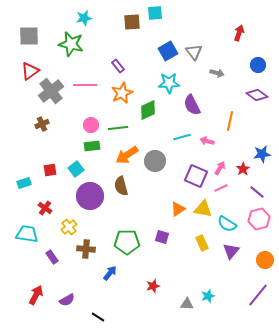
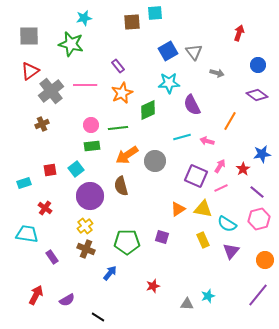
orange line at (230, 121): rotated 18 degrees clockwise
pink arrow at (220, 168): moved 2 px up
yellow cross at (69, 227): moved 16 px right, 1 px up
yellow rectangle at (202, 243): moved 1 px right, 3 px up
brown cross at (86, 249): rotated 18 degrees clockwise
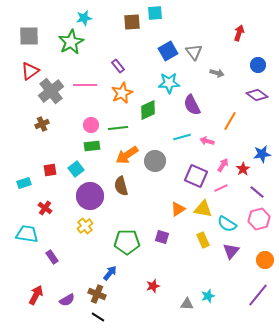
green star at (71, 44): moved 2 px up; rotated 30 degrees clockwise
pink arrow at (220, 166): moved 3 px right, 1 px up
brown cross at (86, 249): moved 11 px right, 45 px down
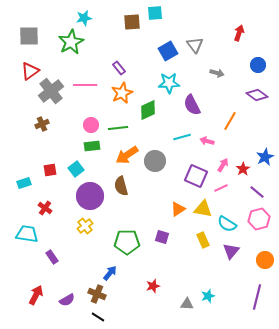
gray triangle at (194, 52): moved 1 px right, 7 px up
purple rectangle at (118, 66): moved 1 px right, 2 px down
blue star at (262, 154): moved 3 px right, 3 px down; rotated 18 degrees counterclockwise
purple line at (258, 295): moved 1 px left, 2 px down; rotated 25 degrees counterclockwise
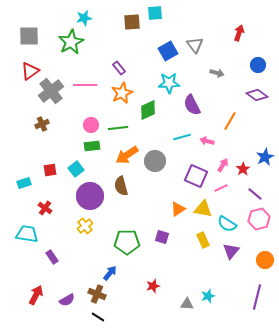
purple line at (257, 192): moved 2 px left, 2 px down
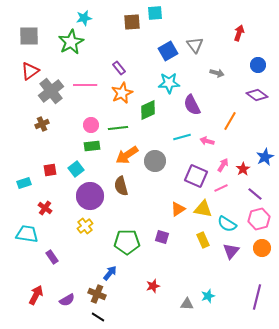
orange circle at (265, 260): moved 3 px left, 12 px up
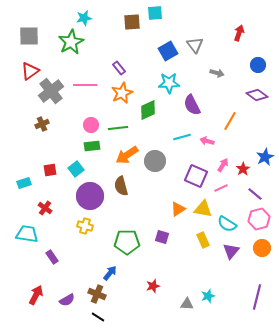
yellow cross at (85, 226): rotated 35 degrees counterclockwise
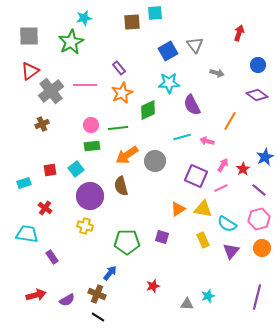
purple line at (255, 194): moved 4 px right, 4 px up
red arrow at (36, 295): rotated 48 degrees clockwise
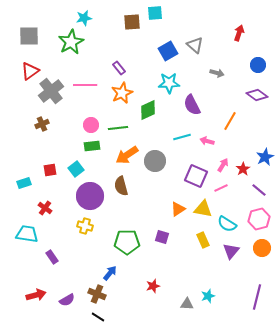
gray triangle at (195, 45): rotated 12 degrees counterclockwise
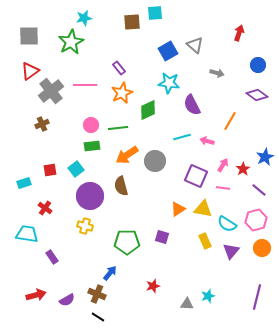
cyan star at (169, 83): rotated 10 degrees clockwise
pink line at (221, 188): moved 2 px right; rotated 32 degrees clockwise
pink hexagon at (259, 219): moved 3 px left, 1 px down
yellow rectangle at (203, 240): moved 2 px right, 1 px down
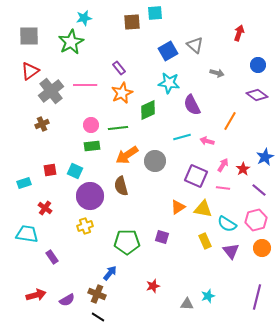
cyan square at (76, 169): moved 1 px left, 2 px down; rotated 28 degrees counterclockwise
orange triangle at (178, 209): moved 2 px up
yellow cross at (85, 226): rotated 35 degrees counterclockwise
purple triangle at (231, 251): rotated 18 degrees counterclockwise
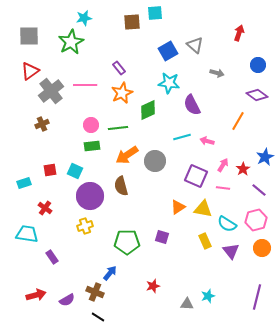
orange line at (230, 121): moved 8 px right
brown cross at (97, 294): moved 2 px left, 2 px up
